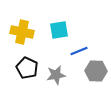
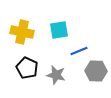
gray star: rotated 24 degrees clockwise
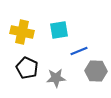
gray star: moved 3 px down; rotated 18 degrees counterclockwise
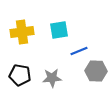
yellow cross: rotated 20 degrees counterclockwise
black pentagon: moved 7 px left, 7 px down; rotated 15 degrees counterclockwise
gray star: moved 4 px left
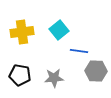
cyan square: rotated 30 degrees counterclockwise
blue line: rotated 30 degrees clockwise
gray star: moved 2 px right
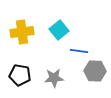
gray hexagon: moved 1 px left
